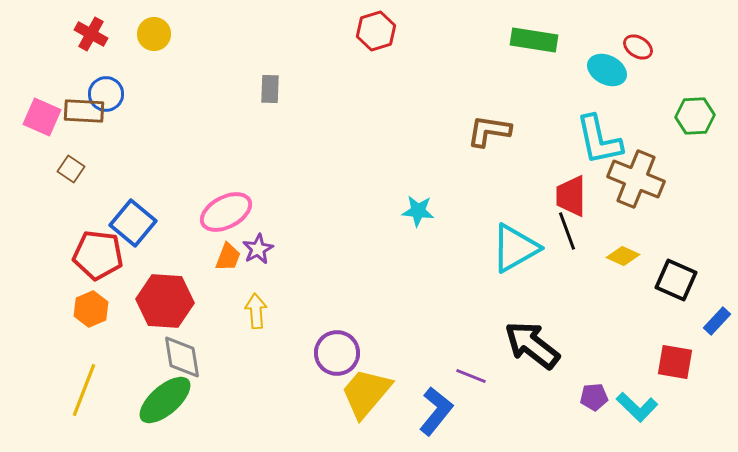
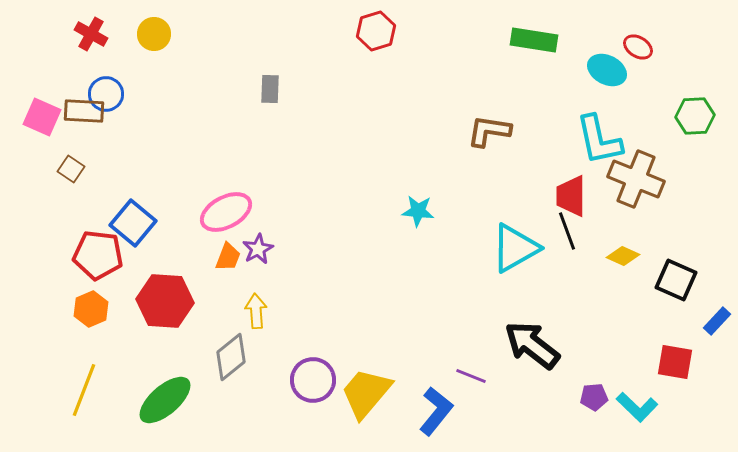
purple circle at (337, 353): moved 24 px left, 27 px down
gray diamond at (182, 357): moved 49 px right; rotated 60 degrees clockwise
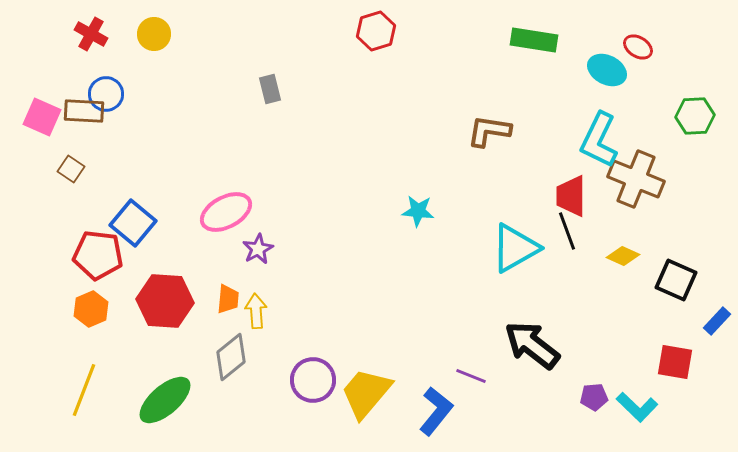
gray rectangle at (270, 89): rotated 16 degrees counterclockwise
cyan L-shape at (599, 140): rotated 38 degrees clockwise
orange trapezoid at (228, 257): moved 42 px down; rotated 16 degrees counterclockwise
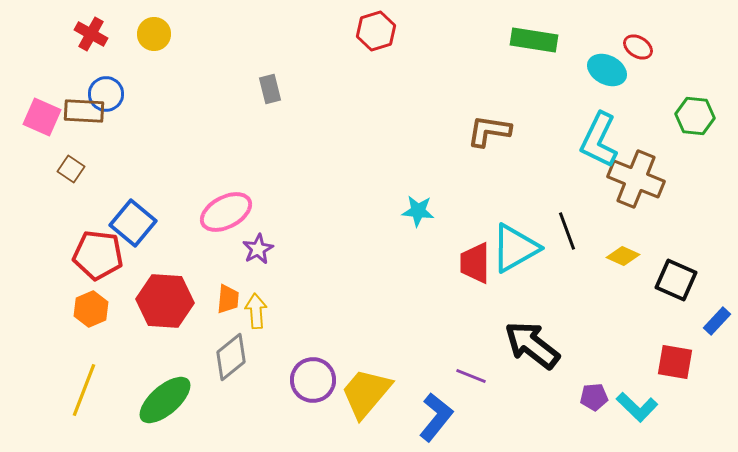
green hexagon at (695, 116): rotated 9 degrees clockwise
red trapezoid at (571, 196): moved 96 px left, 67 px down
blue L-shape at (436, 411): moved 6 px down
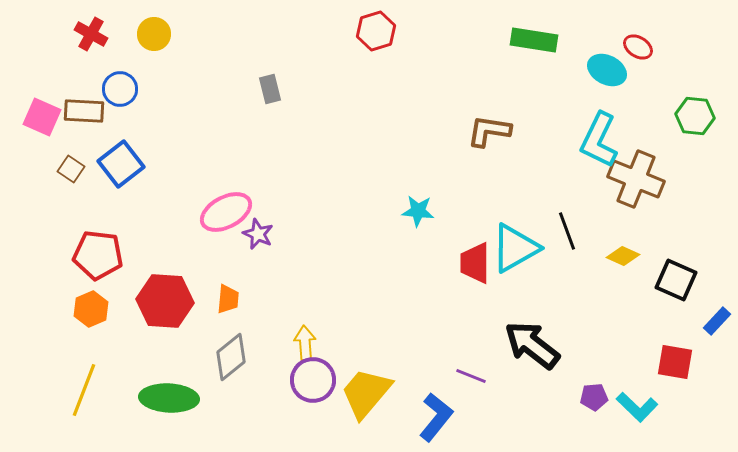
blue circle at (106, 94): moved 14 px right, 5 px up
blue square at (133, 223): moved 12 px left, 59 px up; rotated 12 degrees clockwise
purple star at (258, 249): moved 15 px up; rotated 20 degrees counterclockwise
yellow arrow at (256, 311): moved 49 px right, 32 px down
green ellipse at (165, 400): moved 4 px right, 2 px up; rotated 44 degrees clockwise
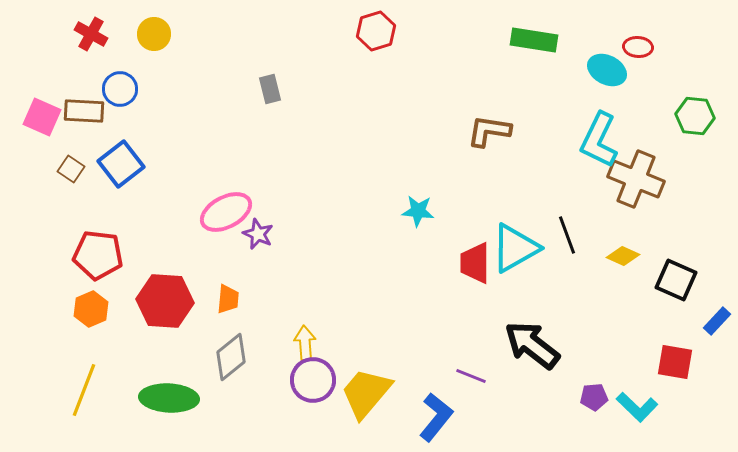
red ellipse at (638, 47): rotated 28 degrees counterclockwise
black line at (567, 231): moved 4 px down
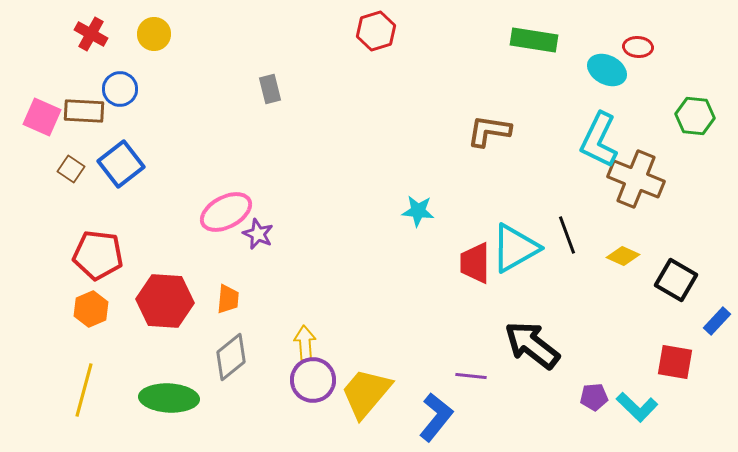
black square at (676, 280): rotated 6 degrees clockwise
purple line at (471, 376): rotated 16 degrees counterclockwise
yellow line at (84, 390): rotated 6 degrees counterclockwise
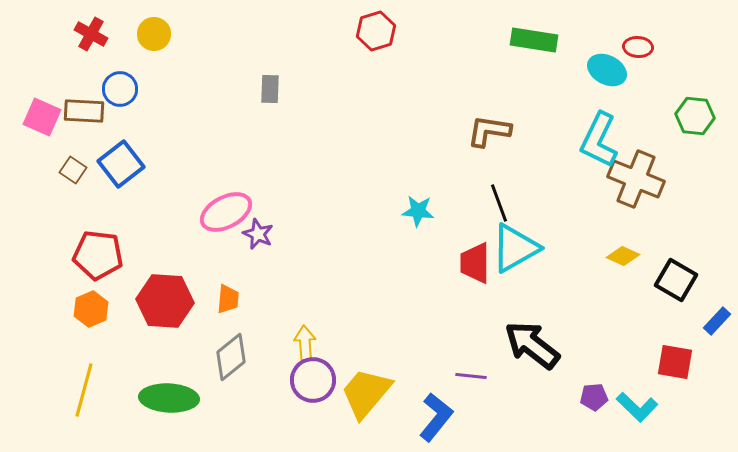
gray rectangle at (270, 89): rotated 16 degrees clockwise
brown square at (71, 169): moved 2 px right, 1 px down
black line at (567, 235): moved 68 px left, 32 px up
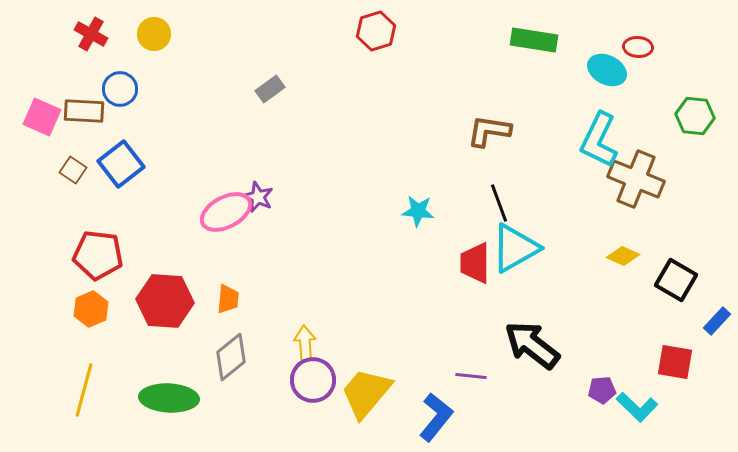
gray rectangle at (270, 89): rotated 52 degrees clockwise
purple star at (258, 234): moved 37 px up
purple pentagon at (594, 397): moved 8 px right, 7 px up
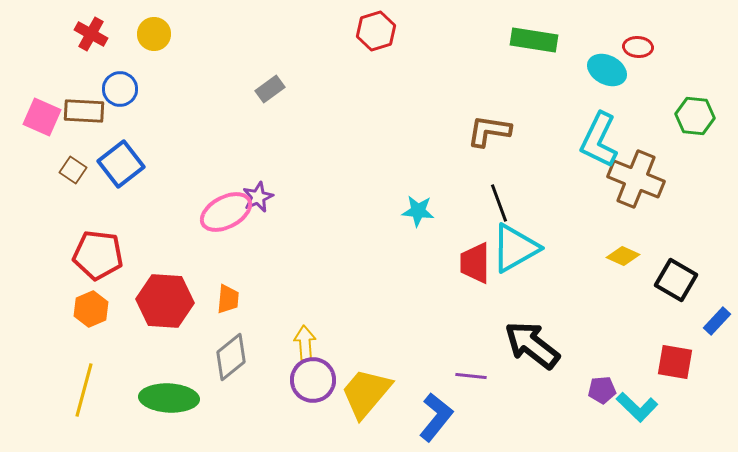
purple star at (258, 197): rotated 24 degrees clockwise
